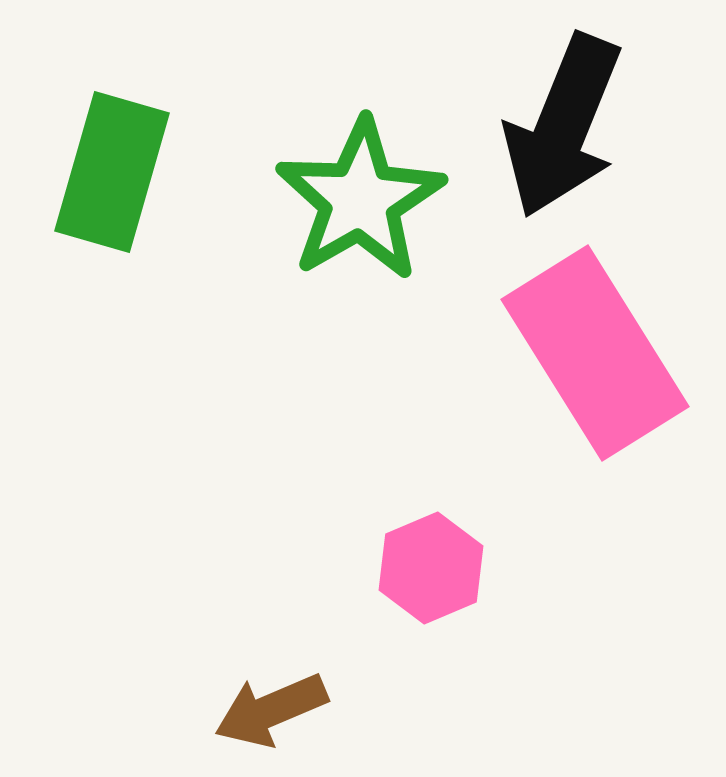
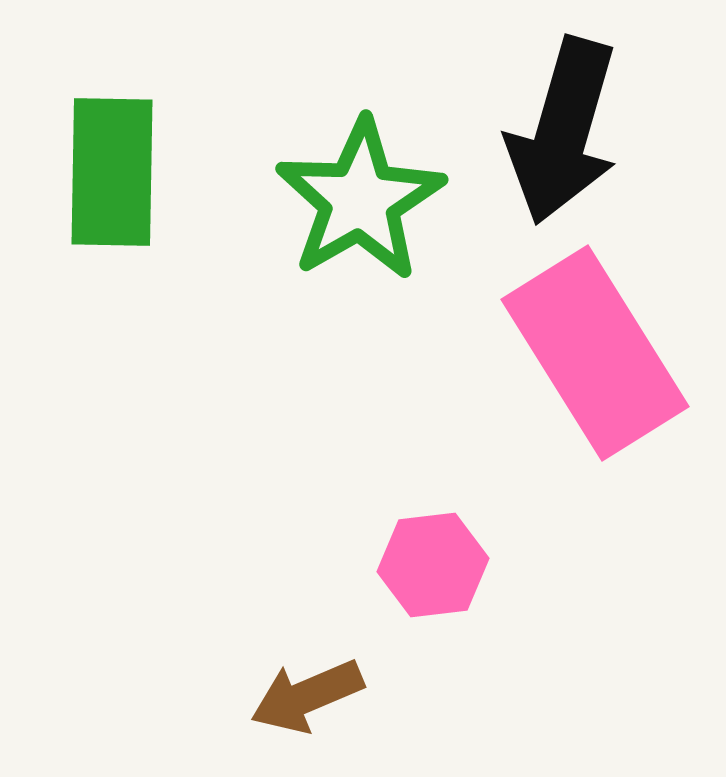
black arrow: moved 5 px down; rotated 6 degrees counterclockwise
green rectangle: rotated 15 degrees counterclockwise
pink hexagon: moved 2 px right, 3 px up; rotated 16 degrees clockwise
brown arrow: moved 36 px right, 14 px up
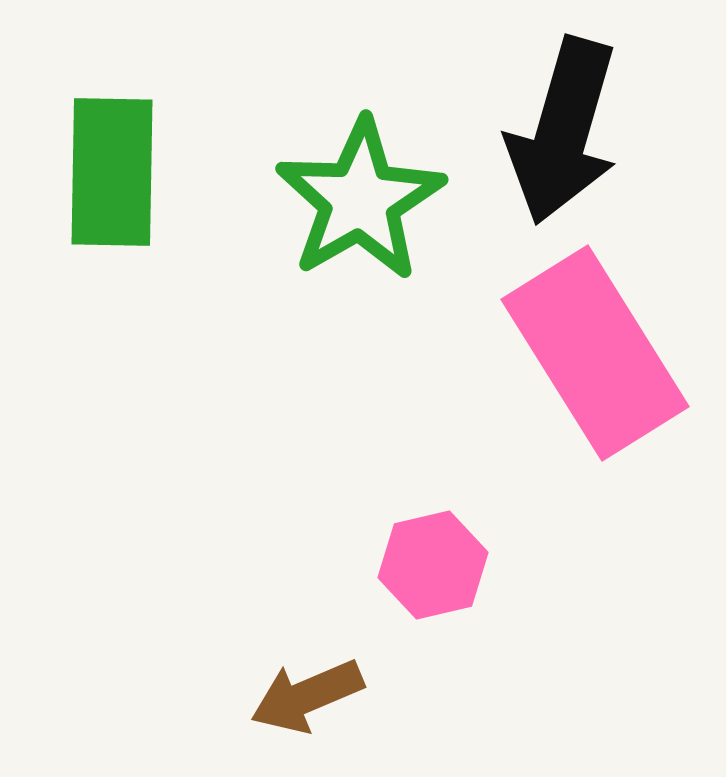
pink hexagon: rotated 6 degrees counterclockwise
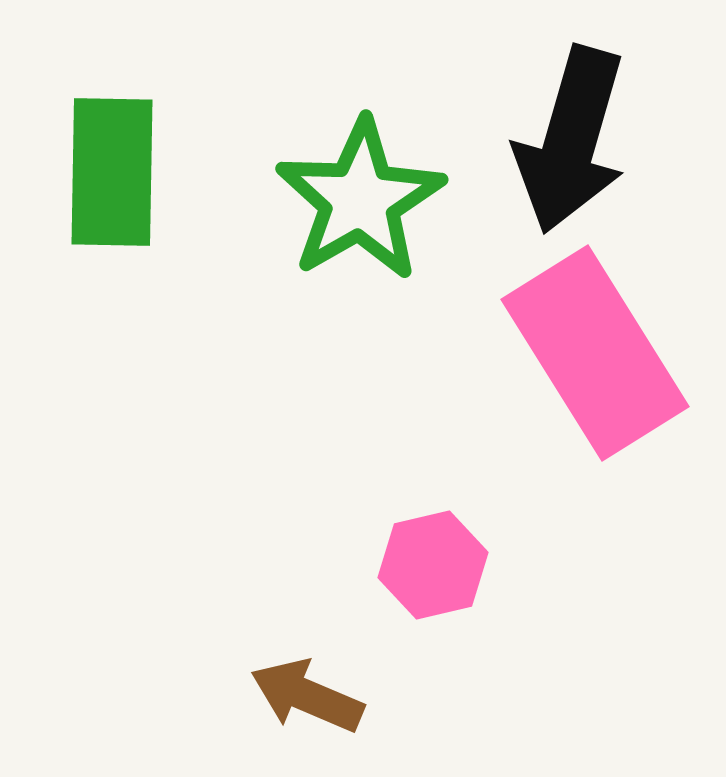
black arrow: moved 8 px right, 9 px down
brown arrow: rotated 46 degrees clockwise
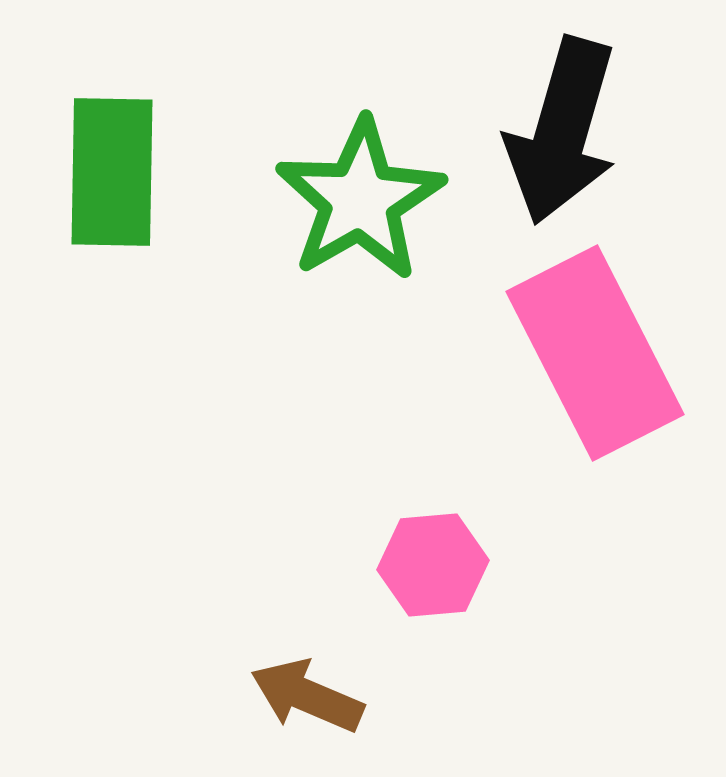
black arrow: moved 9 px left, 9 px up
pink rectangle: rotated 5 degrees clockwise
pink hexagon: rotated 8 degrees clockwise
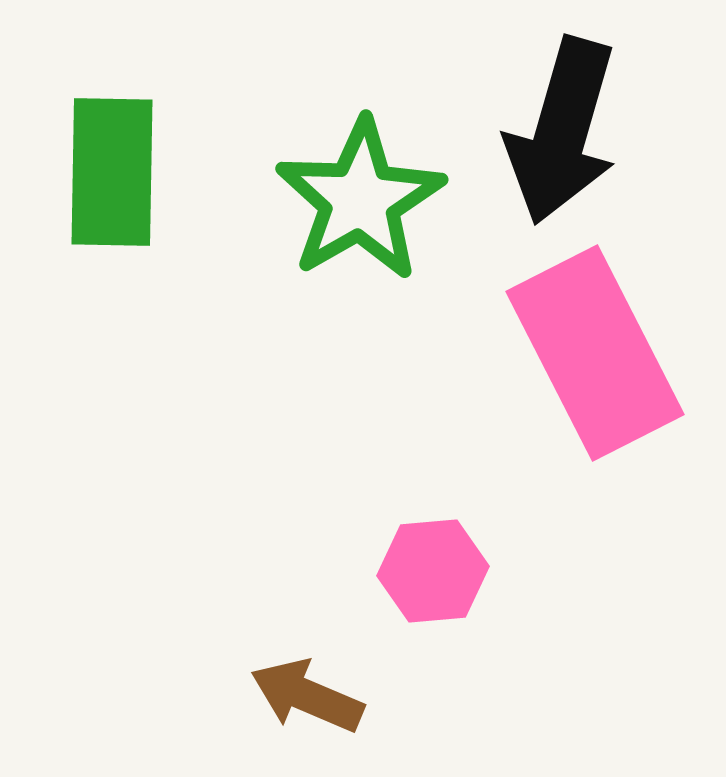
pink hexagon: moved 6 px down
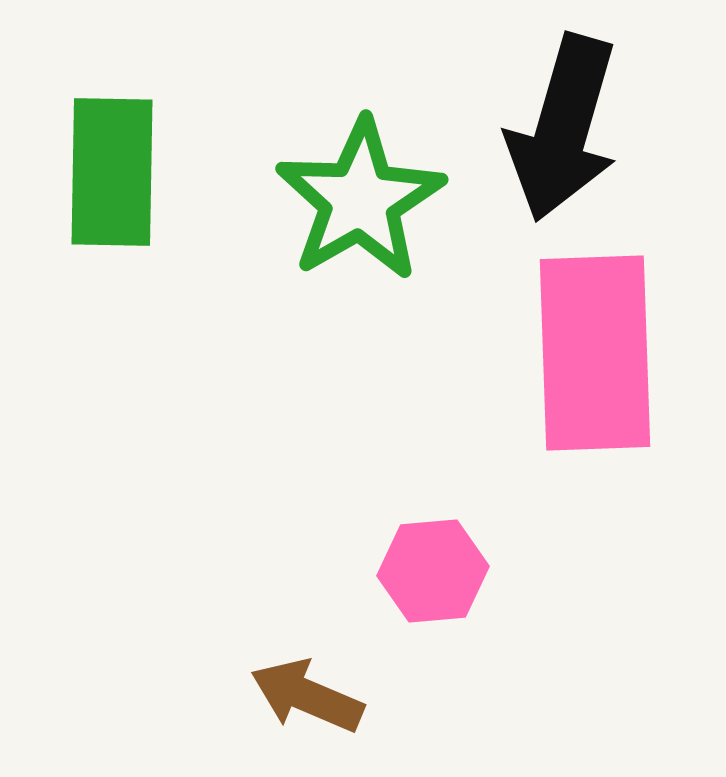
black arrow: moved 1 px right, 3 px up
pink rectangle: rotated 25 degrees clockwise
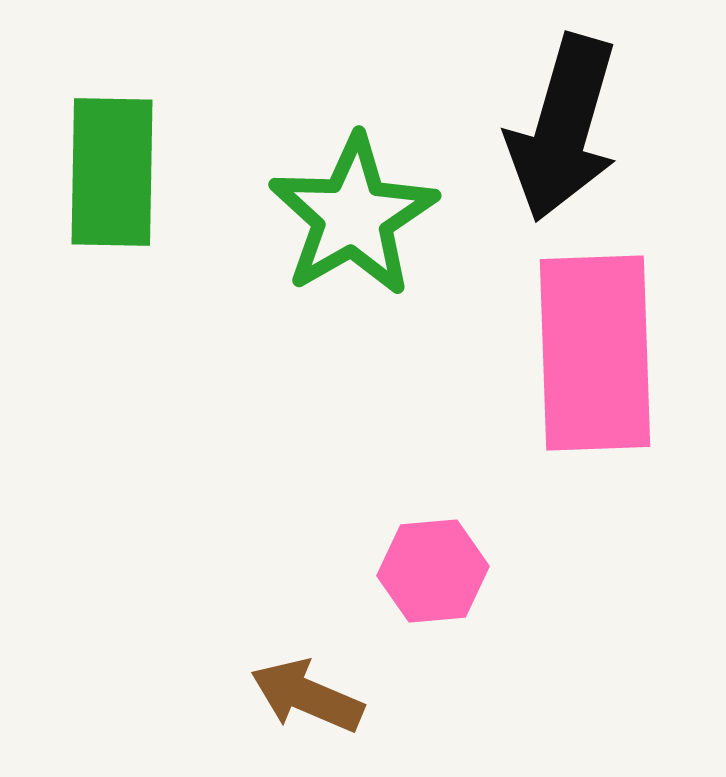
green star: moved 7 px left, 16 px down
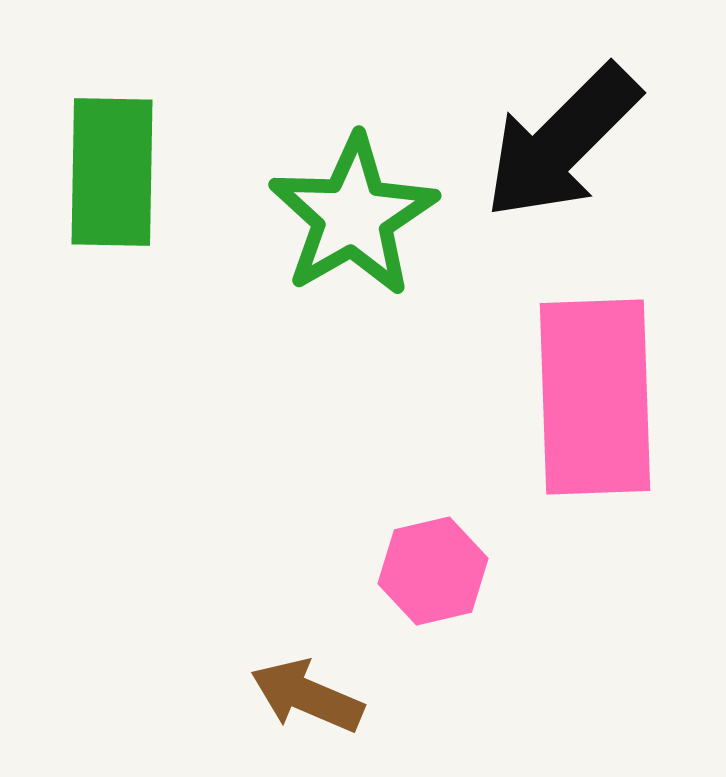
black arrow: moved 1 px left, 14 px down; rotated 29 degrees clockwise
pink rectangle: moved 44 px down
pink hexagon: rotated 8 degrees counterclockwise
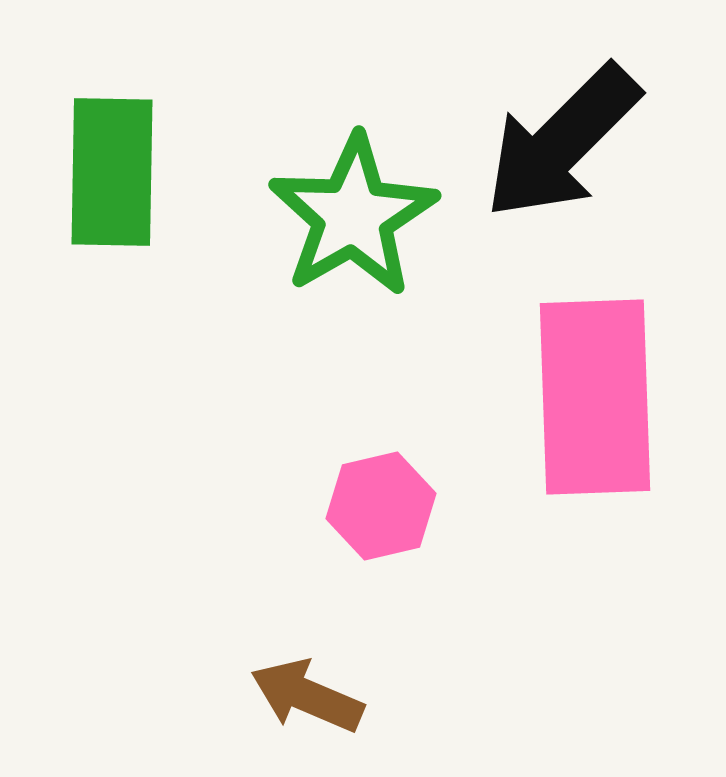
pink hexagon: moved 52 px left, 65 px up
